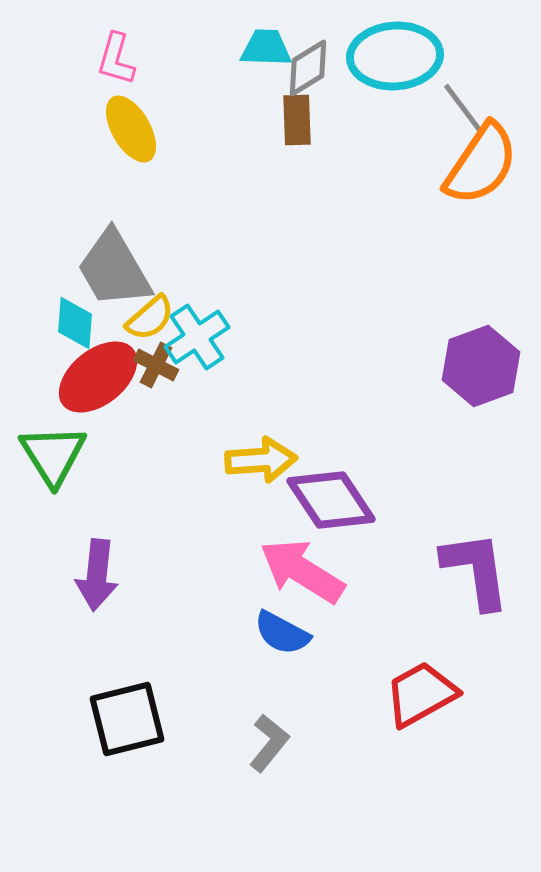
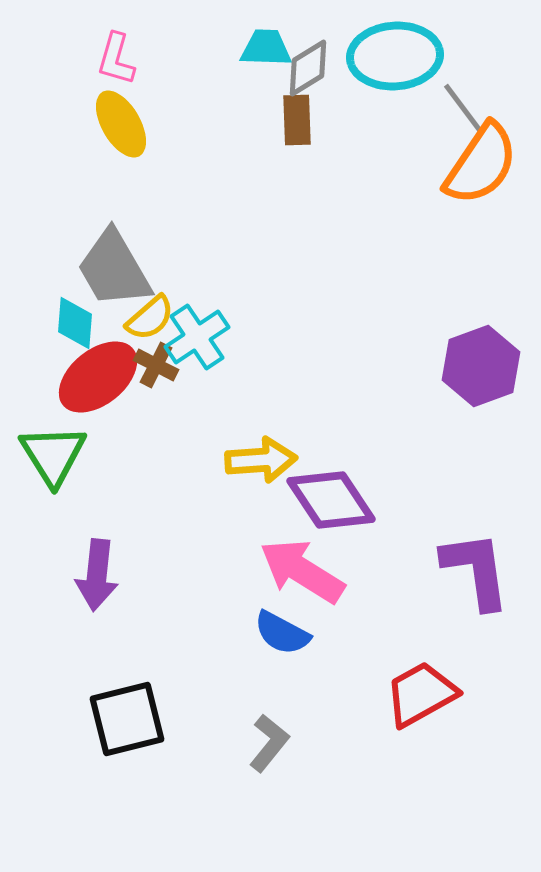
yellow ellipse: moved 10 px left, 5 px up
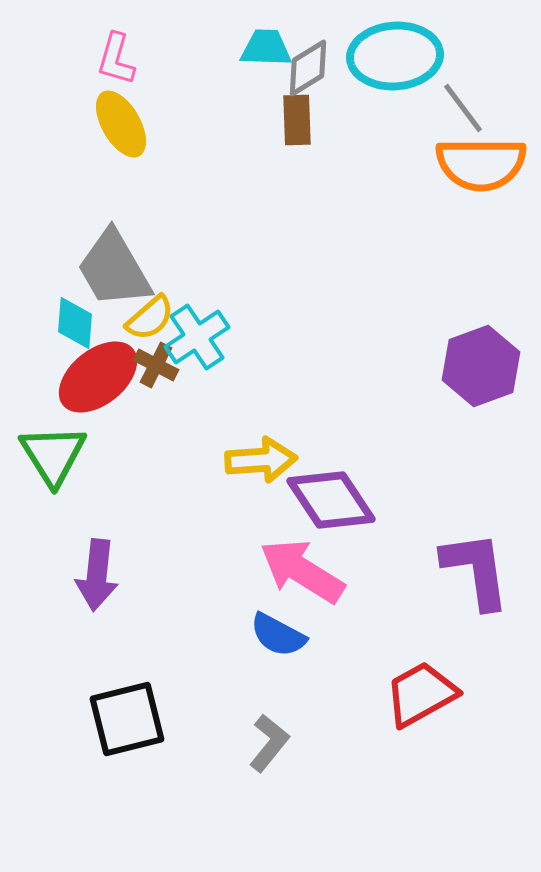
orange semicircle: rotated 56 degrees clockwise
blue semicircle: moved 4 px left, 2 px down
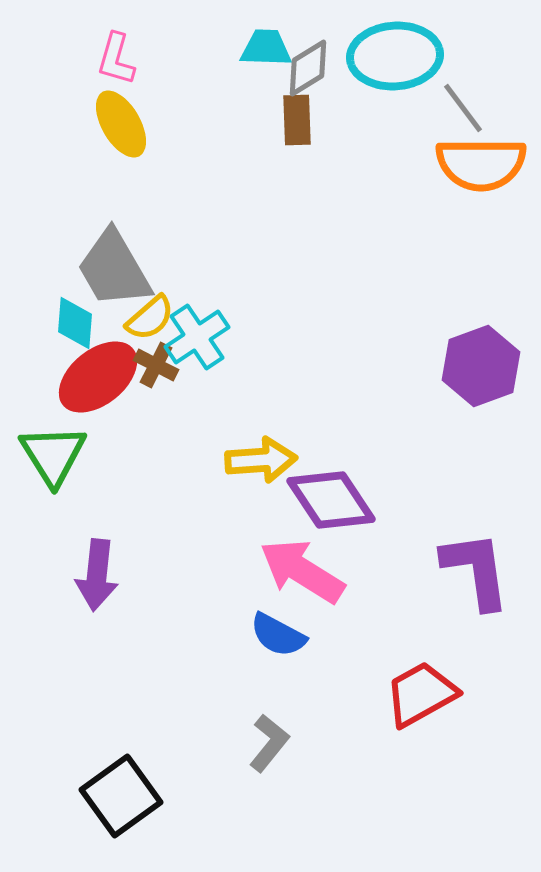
black square: moved 6 px left, 77 px down; rotated 22 degrees counterclockwise
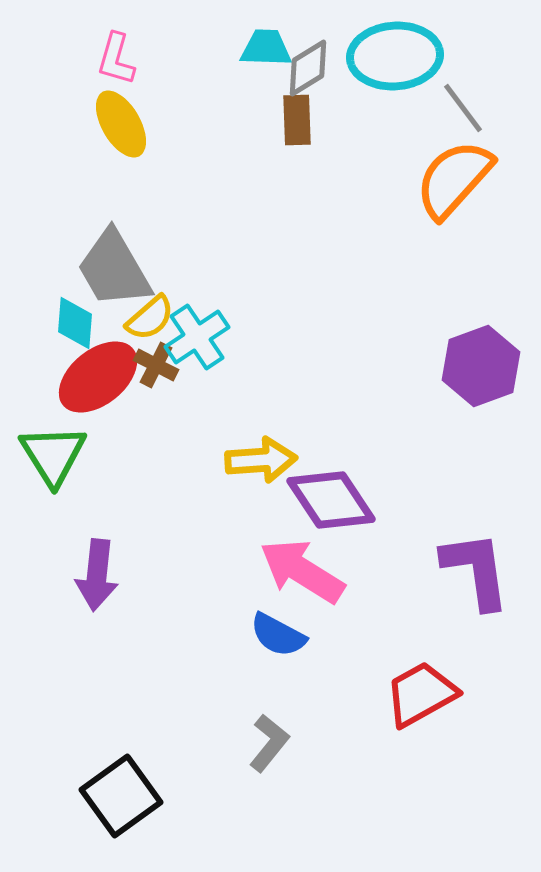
orange semicircle: moved 27 px left, 15 px down; rotated 132 degrees clockwise
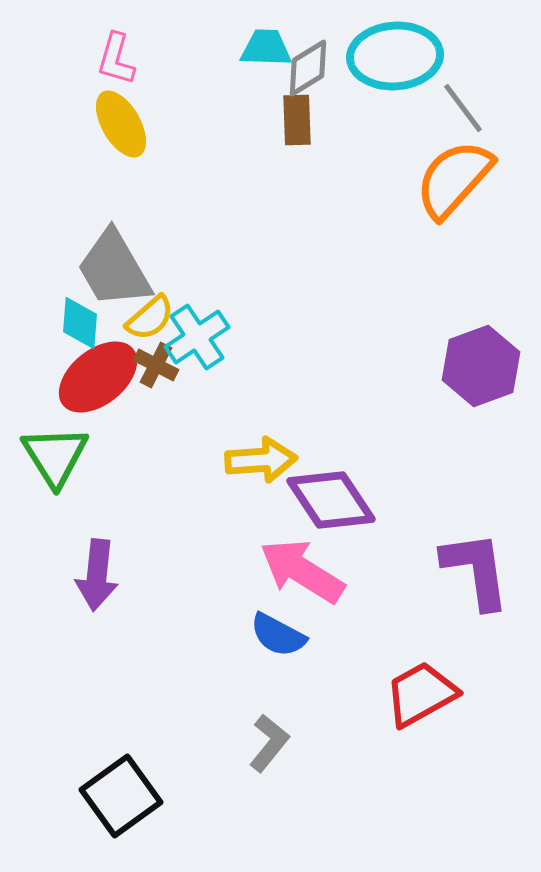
cyan diamond: moved 5 px right
green triangle: moved 2 px right, 1 px down
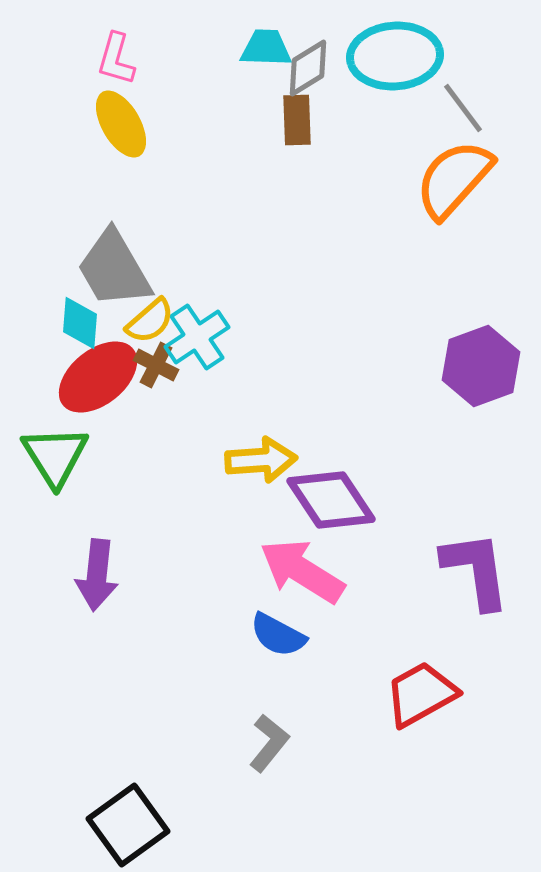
yellow semicircle: moved 3 px down
black square: moved 7 px right, 29 px down
